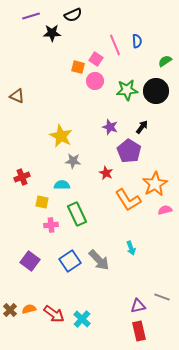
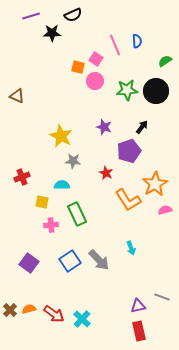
purple star: moved 6 px left
purple pentagon: rotated 20 degrees clockwise
purple square: moved 1 px left, 2 px down
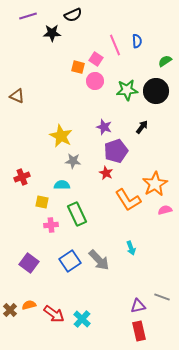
purple line: moved 3 px left
purple pentagon: moved 13 px left
orange semicircle: moved 4 px up
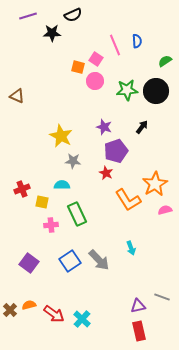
red cross: moved 12 px down
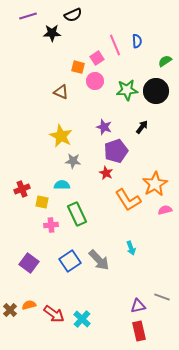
pink square: moved 1 px right, 1 px up; rotated 24 degrees clockwise
brown triangle: moved 44 px right, 4 px up
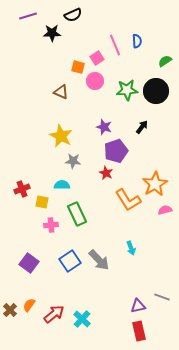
orange semicircle: rotated 40 degrees counterclockwise
red arrow: rotated 75 degrees counterclockwise
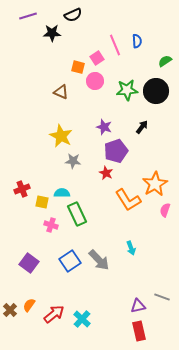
cyan semicircle: moved 8 px down
pink semicircle: rotated 56 degrees counterclockwise
pink cross: rotated 24 degrees clockwise
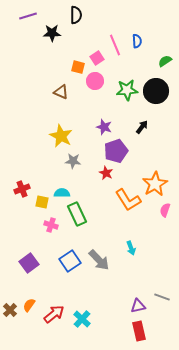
black semicircle: moved 3 px right; rotated 66 degrees counterclockwise
purple square: rotated 18 degrees clockwise
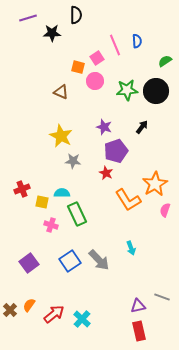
purple line: moved 2 px down
